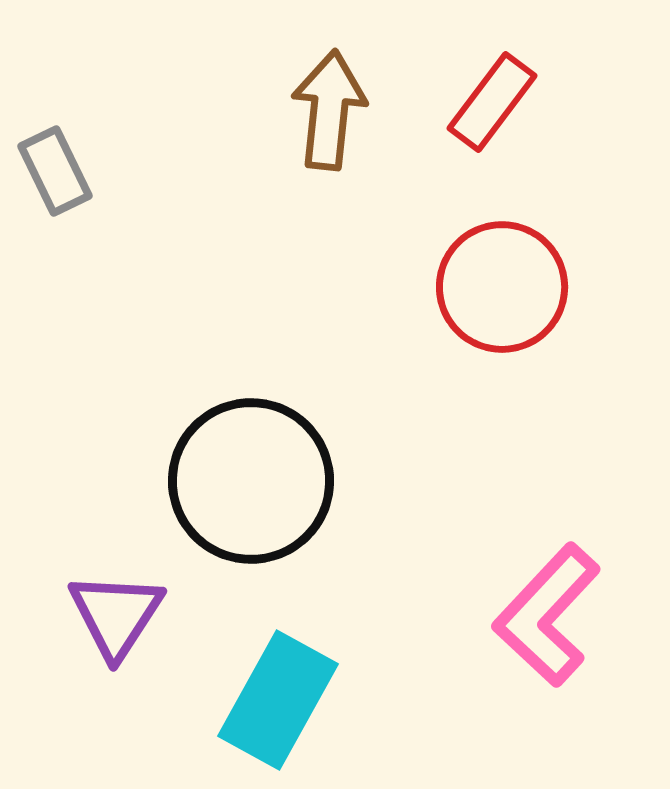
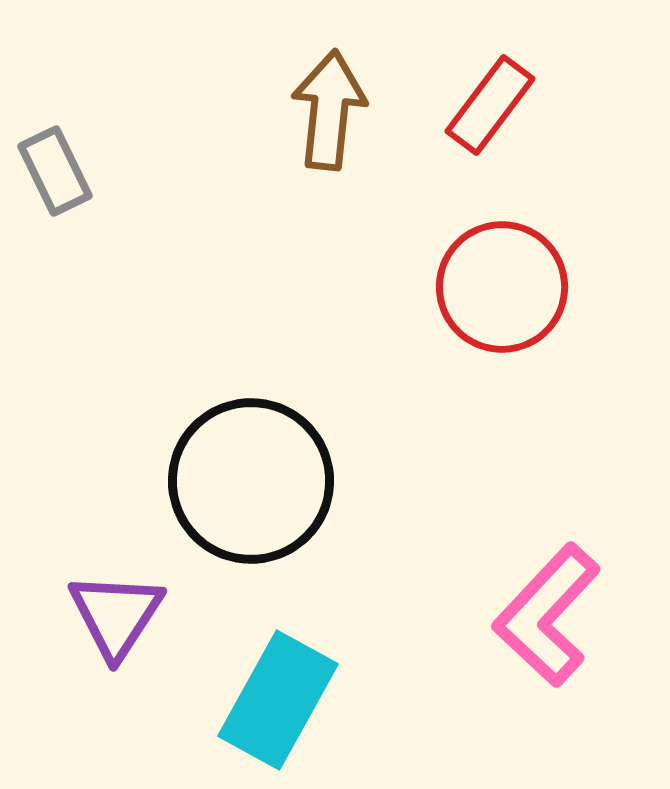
red rectangle: moved 2 px left, 3 px down
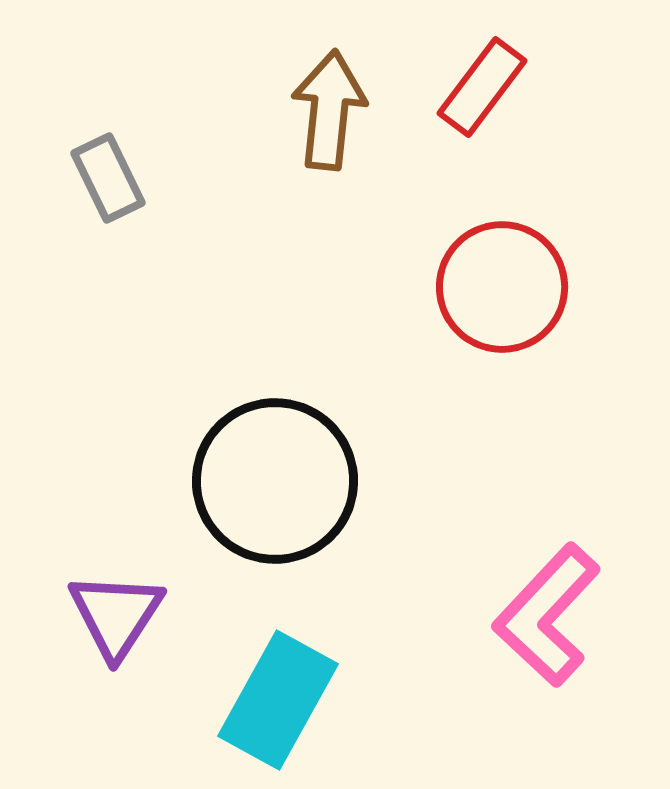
red rectangle: moved 8 px left, 18 px up
gray rectangle: moved 53 px right, 7 px down
black circle: moved 24 px right
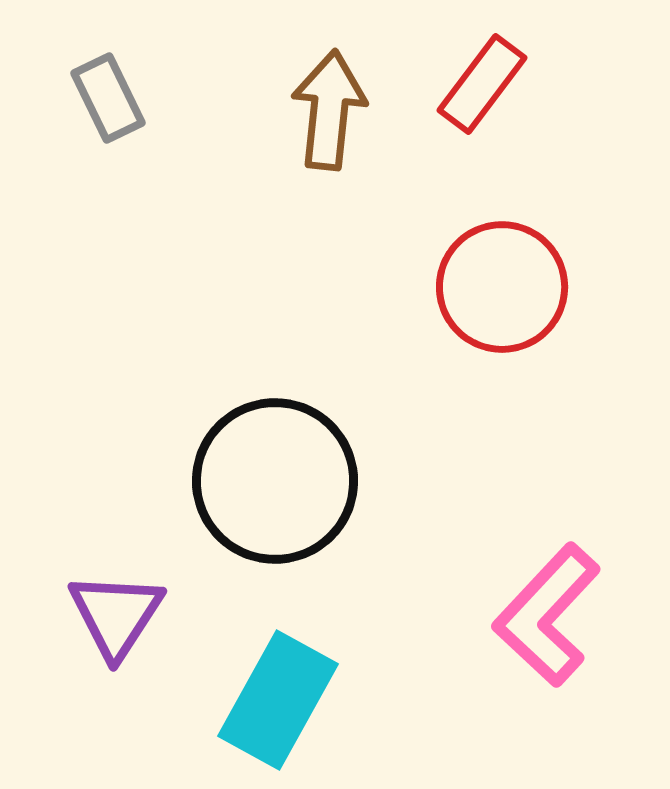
red rectangle: moved 3 px up
gray rectangle: moved 80 px up
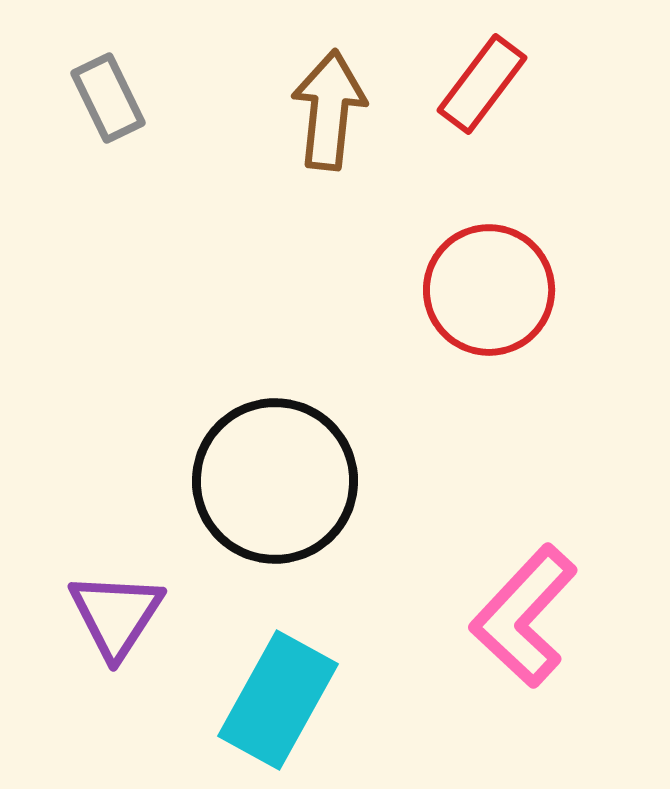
red circle: moved 13 px left, 3 px down
pink L-shape: moved 23 px left, 1 px down
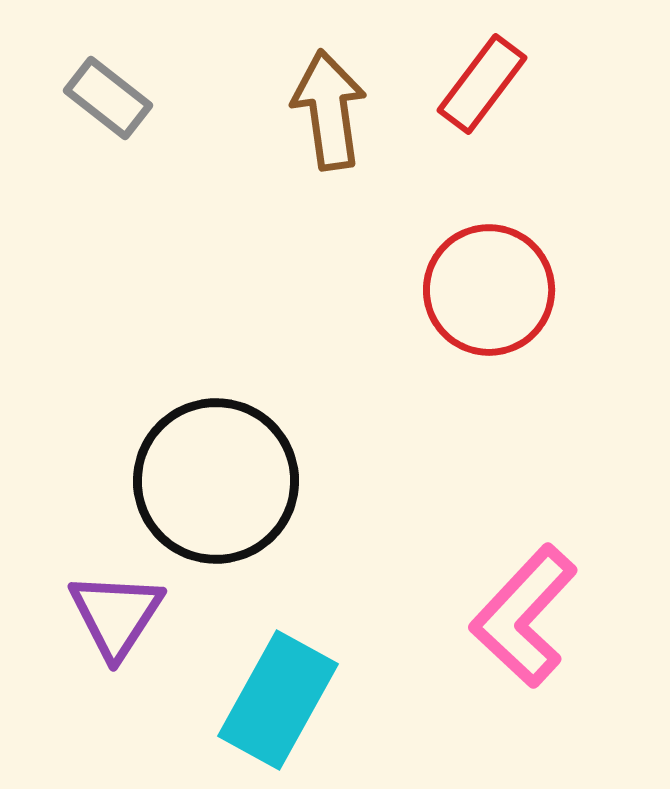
gray rectangle: rotated 26 degrees counterclockwise
brown arrow: rotated 14 degrees counterclockwise
black circle: moved 59 px left
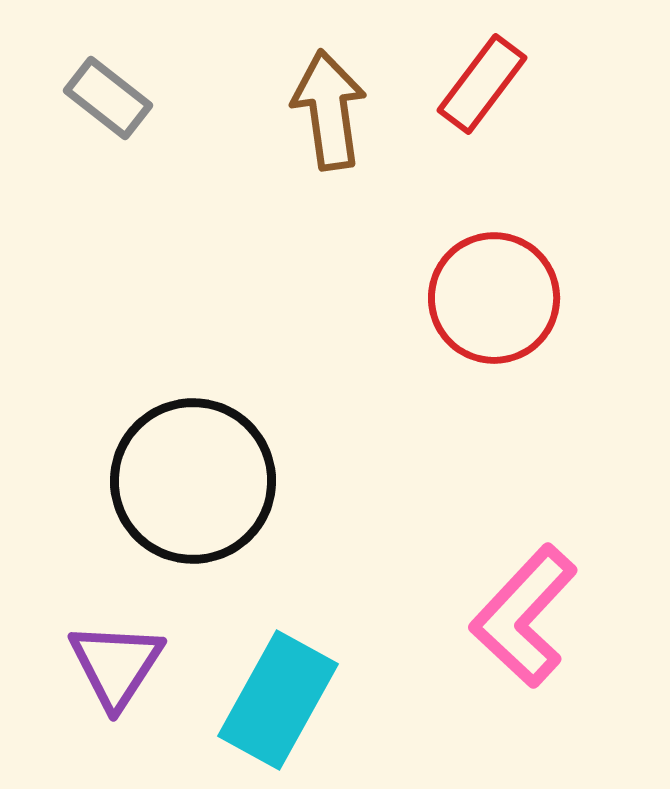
red circle: moved 5 px right, 8 px down
black circle: moved 23 px left
purple triangle: moved 50 px down
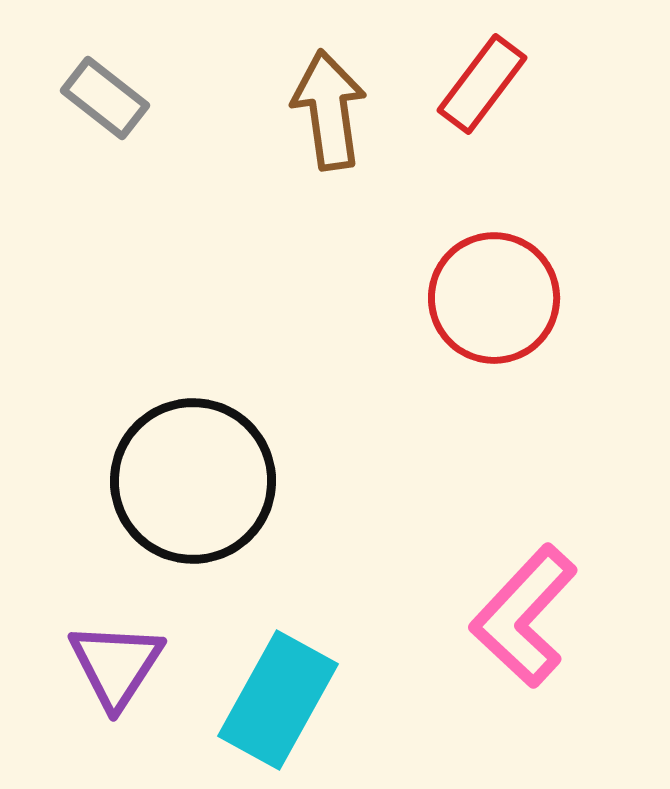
gray rectangle: moved 3 px left
